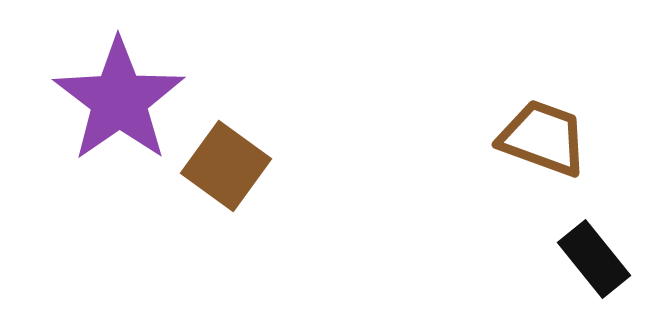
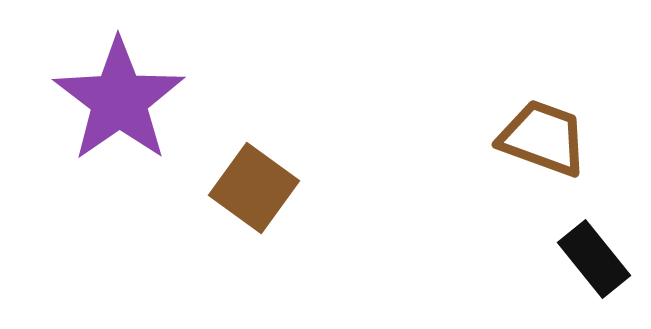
brown square: moved 28 px right, 22 px down
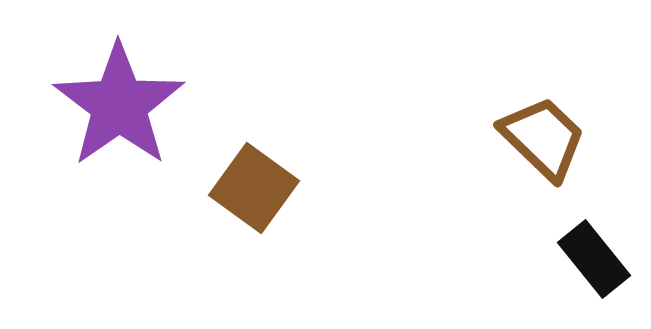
purple star: moved 5 px down
brown trapezoid: rotated 24 degrees clockwise
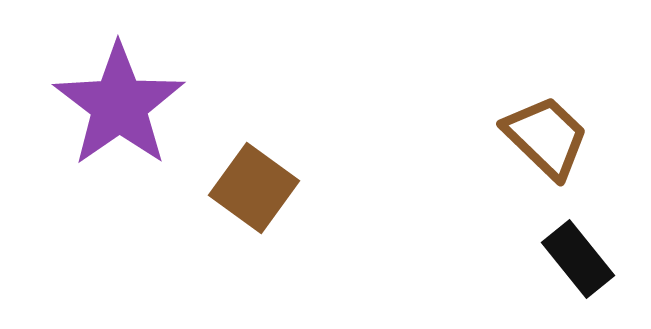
brown trapezoid: moved 3 px right, 1 px up
black rectangle: moved 16 px left
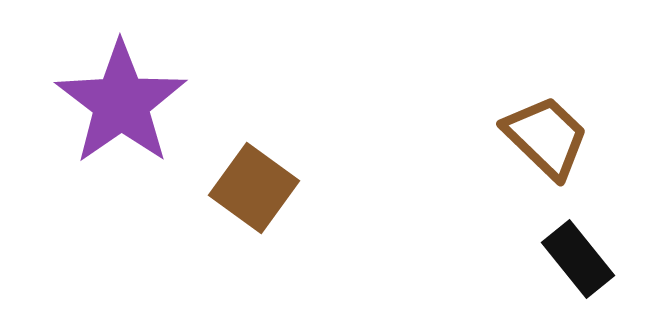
purple star: moved 2 px right, 2 px up
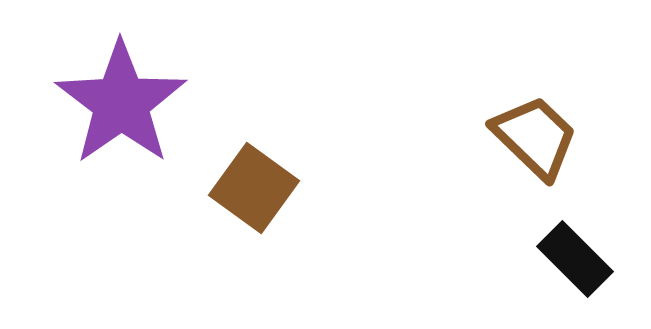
brown trapezoid: moved 11 px left
black rectangle: moved 3 px left; rotated 6 degrees counterclockwise
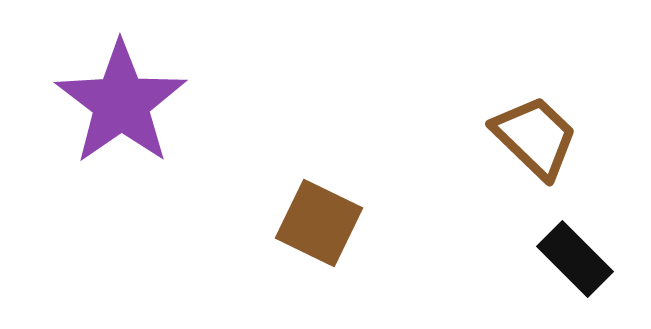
brown square: moved 65 px right, 35 px down; rotated 10 degrees counterclockwise
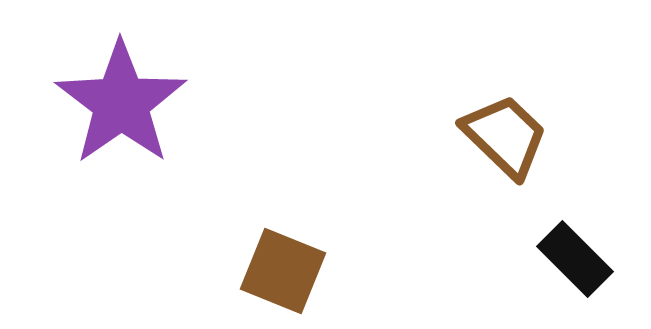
brown trapezoid: moved 30 px left, 1 px up
brown square: moved 36 px left, 48 px down; rotated 4 degrees counterclockwise
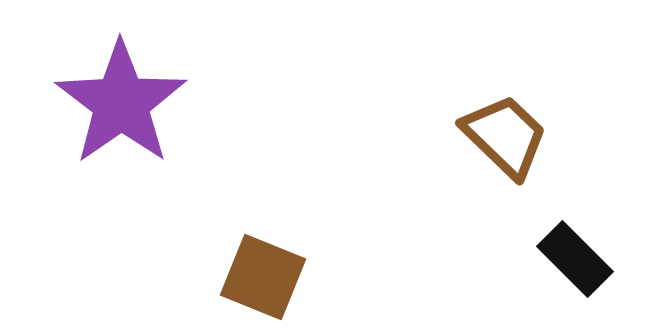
brown square: moved 20 px left, 6 px down
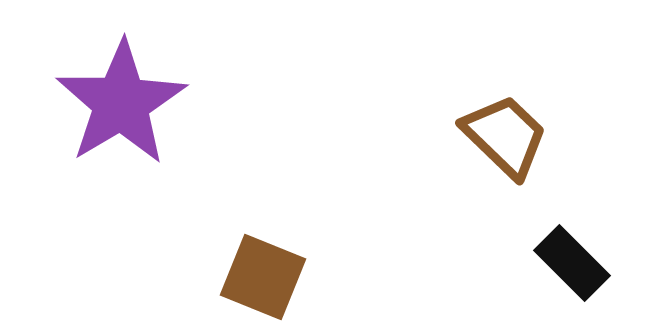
purple star: rotated 4 degrees clockwise
black rectangle: moved 3 px left, 4 px down
